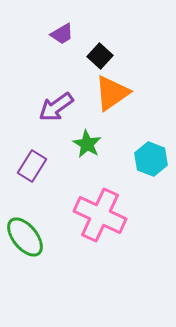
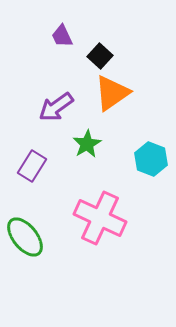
purple trapezoid: moved 2 px down; rotated 95 degrees clockwise
green star: rotated 12 degrees clockwise
pink cross: moved 3 px down
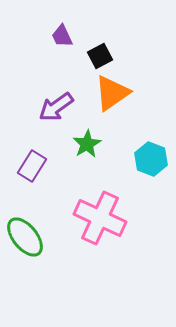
black square: rotated 20 degrees clockwise
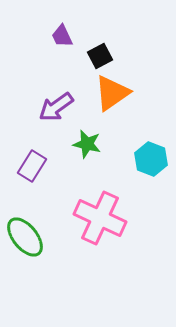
green star: rotated 28 degrees counterclockwise
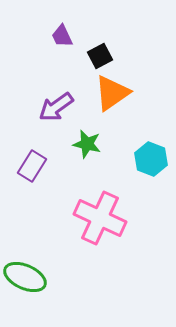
green ellipse: moved 40 px down; rotated 27 degrees counterclockwise
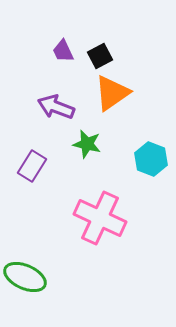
purple trapezoid: moved 1 px right, 15 px down
purple arrow: rotated 57 degrees clockwise
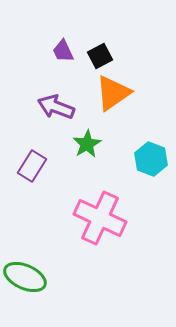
orange triangle: moved 1 px right
green star: rotated 28 degrees clockwise
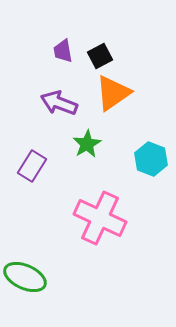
purple trapezoid: rotated 15 degrees clockwise
purple arrow: moved 3 px right, 4 px up
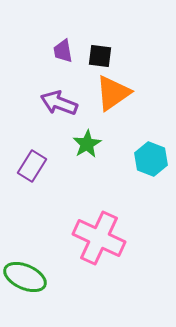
black square: rotated 35 degrees clockwise
pink cross: moved 1 px left, 20 px down
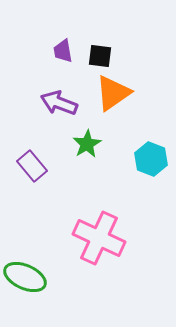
purple rectangle: rotated 72 degrees counterclockwise
